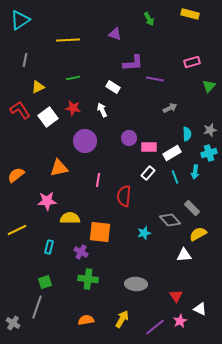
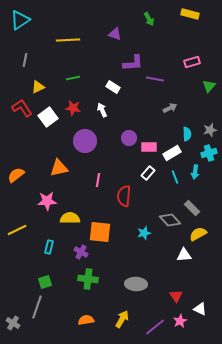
red L-shape at (20, 110): moved 2 px right, 2 px up
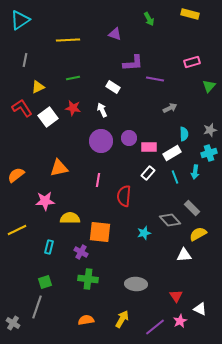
cyan semicircle at (187, 134): moved 3 px left
purple circle at (85, 141): moved 16 px right
pink star at (47, 201): moved 2 px left
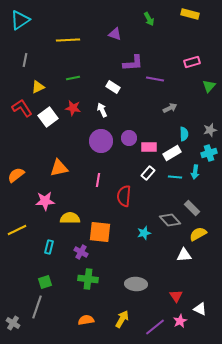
cyan line at (175, 177): rotated 64 degrees counterclockwise
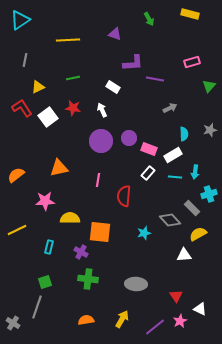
pink rectangle at (149, 147): moved 2 px down; rotated 21 degrees clockwise
white rectangle at (172, 153): moved 1 px right, 2 px down
cyan cross at (209, 153): moved 41 px down
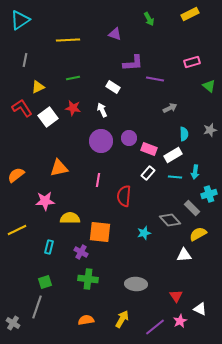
yellow rectangle at (190, 14): rotated 42 degrees counterclockwise
green triangle at (209, 86): rotated 32 degrees counterclockwise
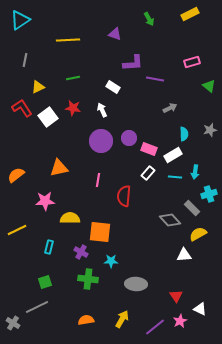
cyan star at (144, 233): moved 33 px left, 28 px down; rotated 16 degrees clockwise
gray line at (37, 307): rotated 45 degrees clockwise
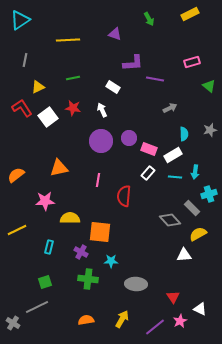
red triangle at (176, 296): moved 3 px left, 1 px down
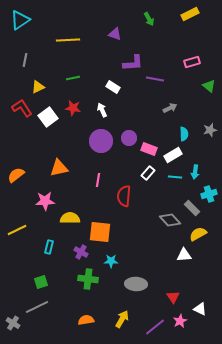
green square at (45, 282): moved 4 px left
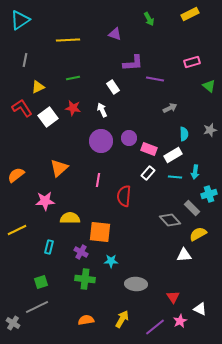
white rectangle at (113, 87): rotated 24 degrees clockwise
orange triangle at (59, 168): rotated 30 degrees counterclockwise
green cross at (88, 279): moved 3 px left
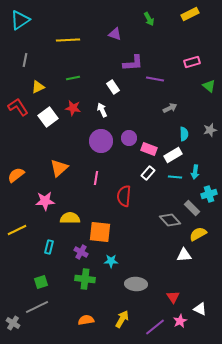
red L-shape at (22, 108): moved 4 px left, 1 px up
pink line at (98, 180): moved 2 px left, 2 px up
